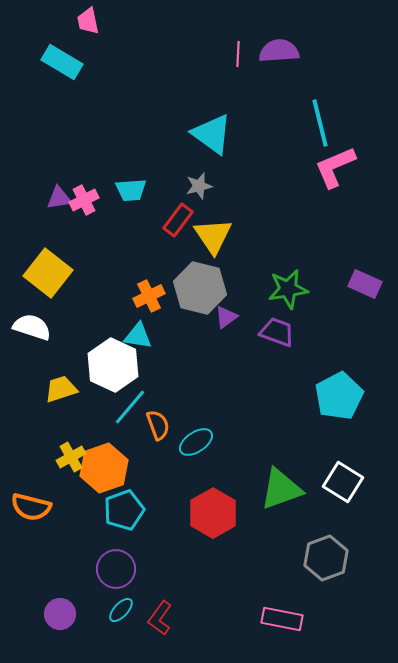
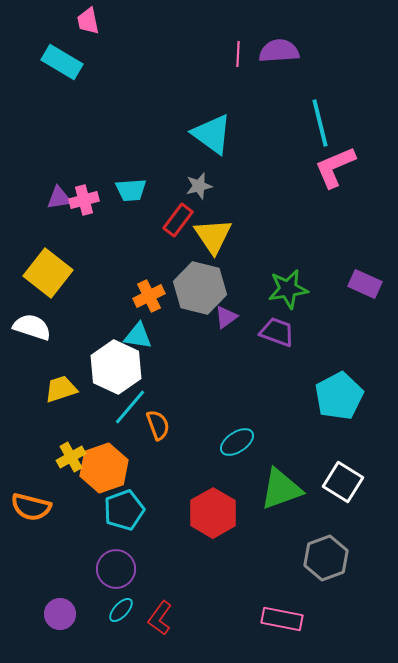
pink cross at (84, 200): rotated 12 degrees clockwise
white hexagon at (113, 365): moved 3 px right, 2 px down
cyan ellipse at (196, 442): moved 41 px right
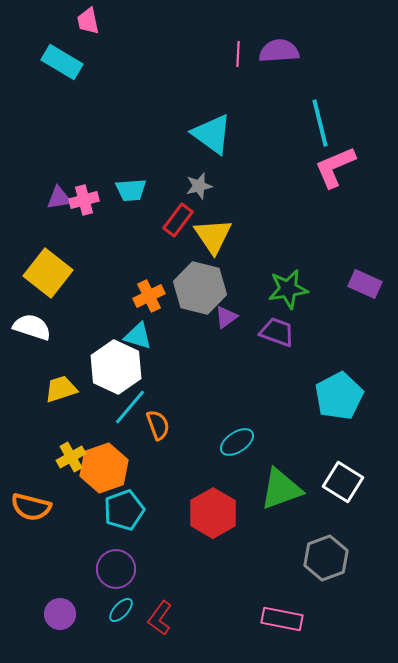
cyan triangle at (138, 336): rotated 8 degrees clockwise
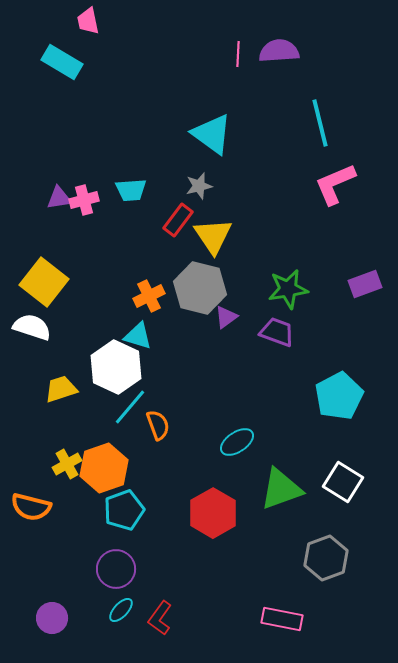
pink L-shape at (335, 167): moved 17 px down
yellow square at (48, 273): moved 4 px left, 9 px down
purple rectangle at (365, 284): rotated 44 degrees counterclockwise
yellow cross at (71, 457): moved 4 px left, 7 px down
purple circle at (60, 614): moved 8 px left, 4 px down
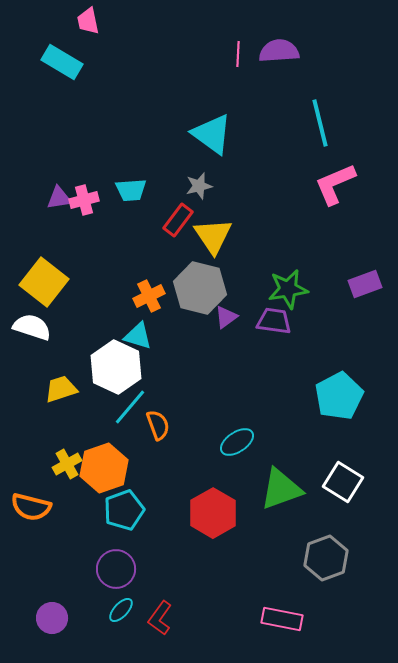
purple trapezoid at (277, 332): moved 3 px left, 11 px up; rotated 12 degrees counterclockwise
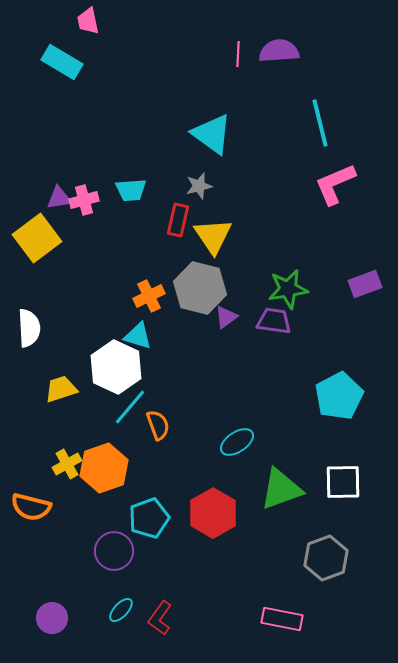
red rectangle at (178, 220): rotated 24 degrees counterclockwise
yellow square at (44, 282): moved 7 px left, 44 px up; rotated 15 degrees clockwise
white semicircle at (32, 327): moved 3 px left, 1 px down; rotated 69 degrees clockwise
white square at (343, 482): rotated 33 degrees counterclockwise
cyan pentagon at (124, 510): moved 25 px right, 8 px down
purple circle at (116, 569): moved 2 px left, 18 px up
